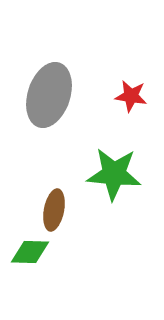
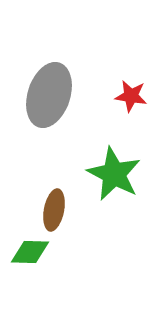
green star: rotated 22 degrees clockwise
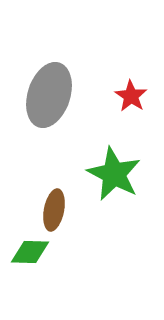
red star: rotated 24 degrees clockwise
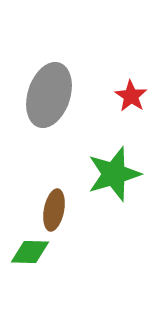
green star: rotated 28 degrees clockwise
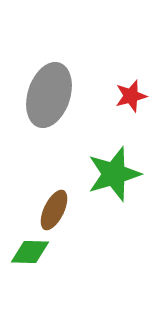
red star: rotated 24 degrees clockwise
brown ellipse: rotated 15 degrees clockwise
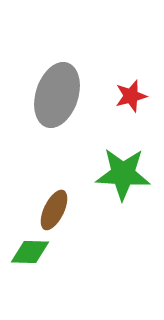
gray ellipse: moved 8 px right
green star: moved 9 px right; rotated 20 degrees clockwise
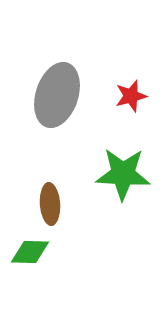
brown ellipse: moved 4 px left, 6 px up; rotated 30 degrees counterclockwise
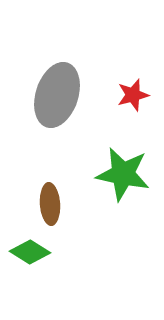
red star: moved 2 px right, 1 px up
green star: rotated 8 degrees clockwise
green diamond: rotated 30 degrees clockwise
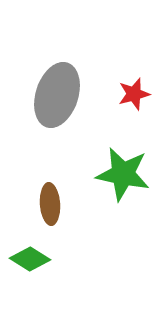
red star: moved 1 px right, 1 px up
green diamond: moved 7 px down
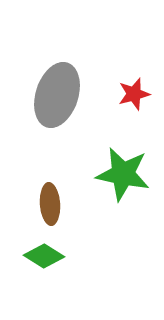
green diamond: moved 14 px right, 3 px up
